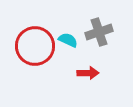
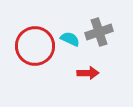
cyan semicircle: moved 2 px right, 1 px up
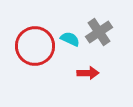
gray cross: rotated 16 degrees counterclockwise
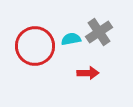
cyan semicircle: moved 1 px right; rotated 36 degrees counterclockwise
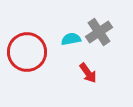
red circle: moved 8 px left, 6 px down
red arrow: rotated 55 degrees clockwise
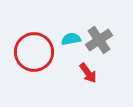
gray cross: moved 8 px down
red circle: moved 7 px right
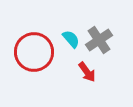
cyan semicircle: rotated 60 degrees clockwise
red arrow: moved 1 px left, 1 px up
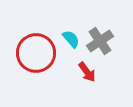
gray cross: moved 1 px right, 1 px down
red circle: moved 2 px right, 1 px down
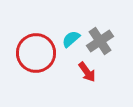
cyan semicircle: rotated 90 degrees counterclockwise
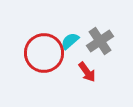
cyan semicircle: moved 1 px left, 2 px down
red circle: moved 8 px right
